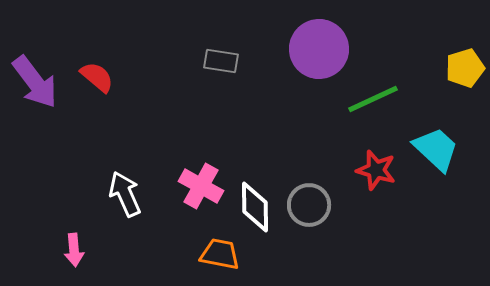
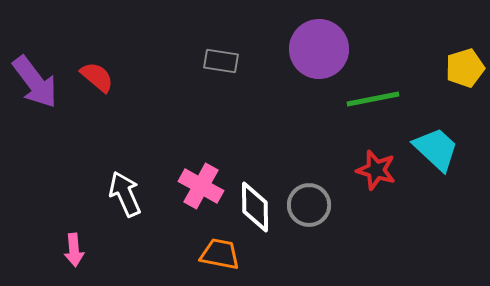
green line: rotated 14 degrees clockwise
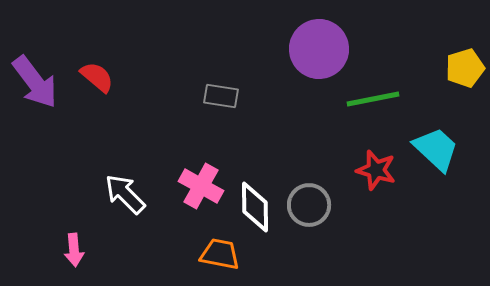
gray rectangle: moved 35 px down
white arrow: rotated 21 degrees counterclockwise
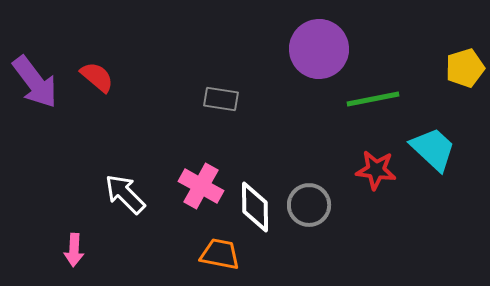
gray rectangle: moved 3 px down
cyan trapezoid: moved 3 px left
red star: rotated 9 degrees counterclockwise
pink arrow: rotated 8 degrees clockwise
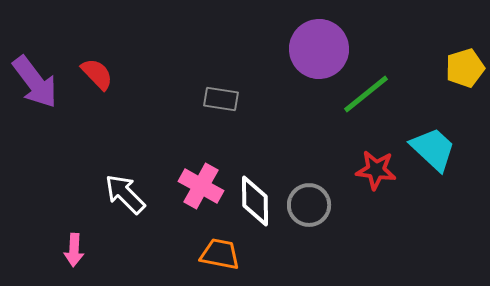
red semicircle: moved 3 px up; rotated 6 degrees clockwise
green line: moved 7 px left, 5 px up; rotated 28 degrees counterclockwise
white diamond: moved 6 px up
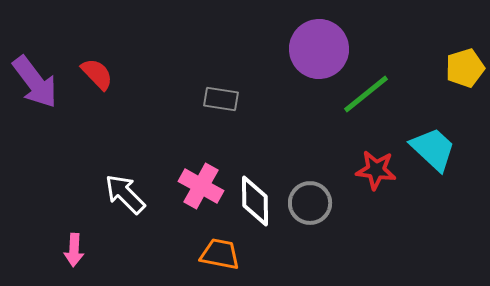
gray circle: moved 1 px right, 2 px up
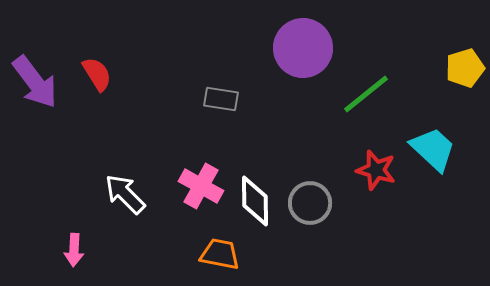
purple circle: moved 16 px left, 1 px up
red semicircle: rotated 12 degrees clockwise
red star: rotated 9 degrees clockwise
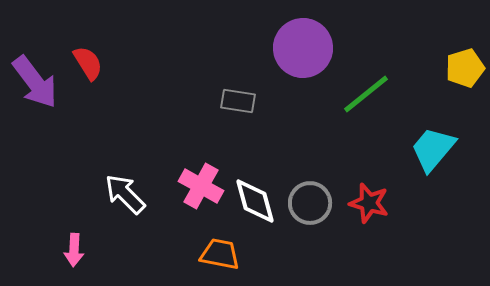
red semicircle: moved 9 px left, 11 px up
gray rectangle: moved 17 px right, 2 px down
cyan trapezoid: rotated 93 degrees counterclockwise
red star: moved 7 px left, 33 px down
white diamond: rotated 15 degrees counterclockwise
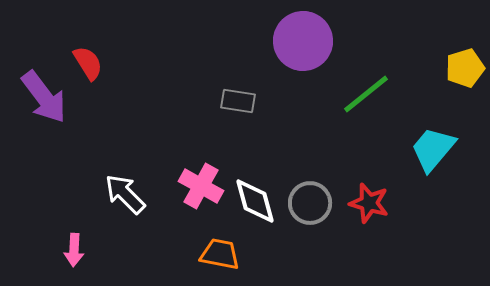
purple circle: moved 7 px up
purple arrow: moved 9 px right, 15 px down
